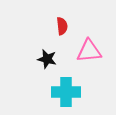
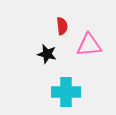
pink triangle: moved 6 px up
black star: moved 5 px up
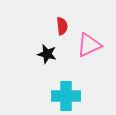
pink triangle: rotated 20 degrees counterclockwise
cyan cross: moved 4 px down
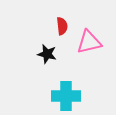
pink triangle: moved 3 px up; rotated 12 degrees clockwise
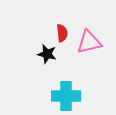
red semicircle: moved 7 px down
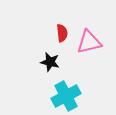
black star: moved 3 px right, 8 px down
cyan cross: rotated 28 degrees counterclockwise
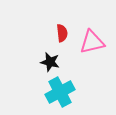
pink triangle: moved 3 px right
cyan cross: moved 6 px left, 4 px up
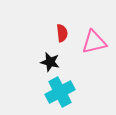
pink triangle: moved 2 px right
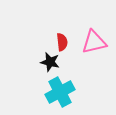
red semicircle: moved 9 px down
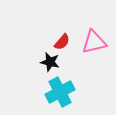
red semicircle: rotated 48 degrees clockwise
